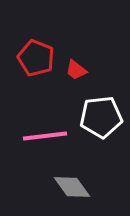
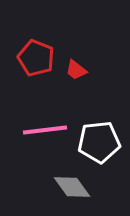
white pentagon: moved 2 px left, 25 px down
pink line: moved 6 px up
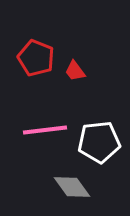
red trapezoid: moved 1 px left, 1 px down; rotated 15 degrees clockwise
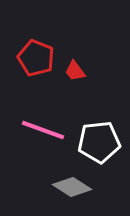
pink line: moved 2 px left; rotated 27 degrees clockwise
gray diamond: rotated 21 degrees counterclockwise
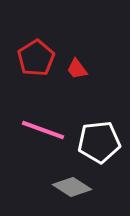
red pentagon: rotated 18 degrees clockwise
red trapezoid: moved 2 px right, 2 px up
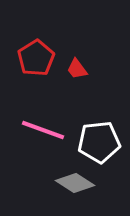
gray diamond: moved 3 px right, 4 px up
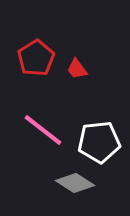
pink line: rotated 18 degrees clockwise
